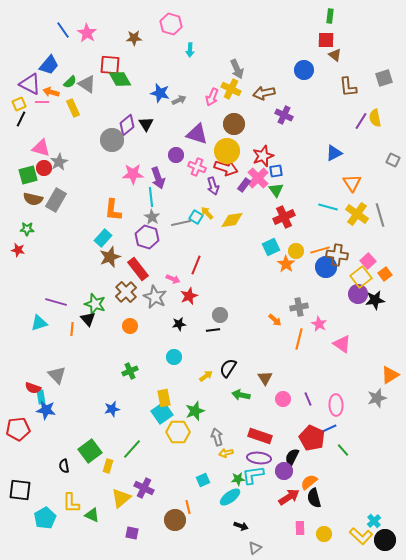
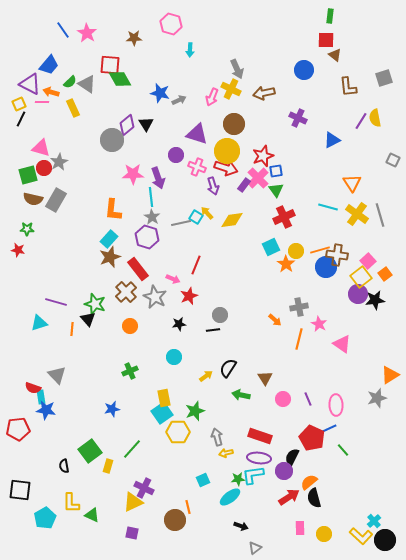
purple cross at (284, 115): moved 14 px right, 3 px down
blue triangle at (334, 153): moved 2 px left, 13 px up
cyan rectangle at (103, 238): moved 6 px right, 1 px down
yellow triangle at (121, 498): moved 12 px right, 4 px down; rotated 15 degrees clockwise
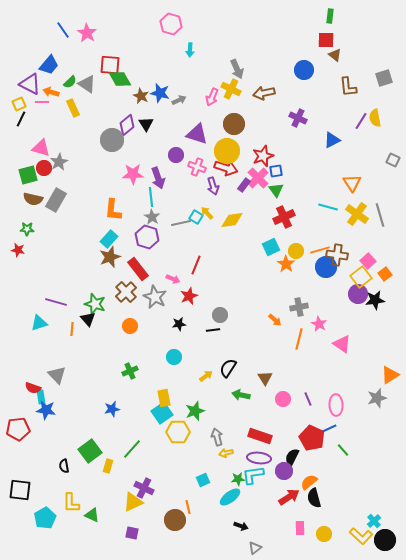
brown star at (134, 38): moved 7 px right, 58 px down; rotated 28 degrees clockwise
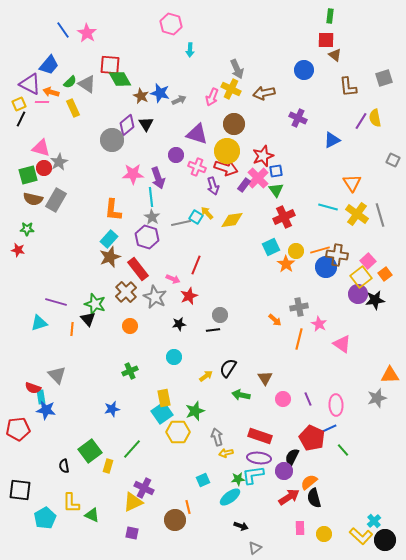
orange triangle at (390, 375): rotated 30 degrees clockwise
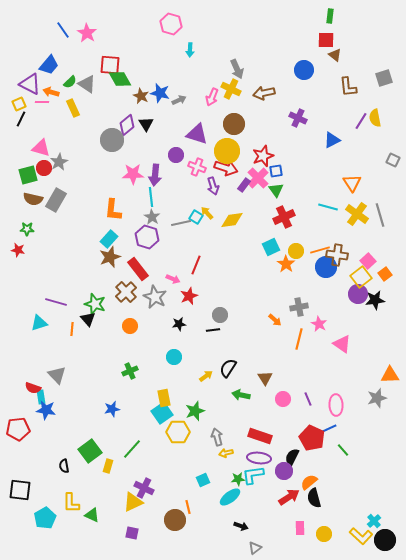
purple arrow at (158, 178): moved 3 px left, 3 px up; rotated 25 degrees clockwise
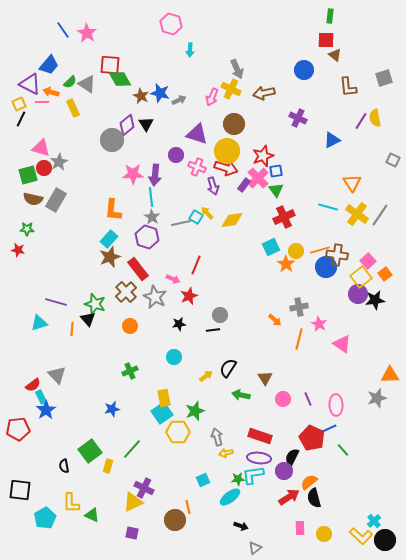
gray line at (380, 215): rotated 50 degrees clockwise
red semicircle at (33, 388): moved 3 px up; rotated 56 degrees counterclockwise
cyan rectangle at (41, 397): rotated 16 degrees counterclockwise
blue star at (46, 410): rotated 30 degrees clockwise
